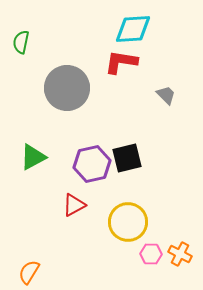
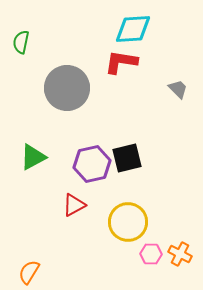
gray trapezoid: moved 12 px right, 6 px up
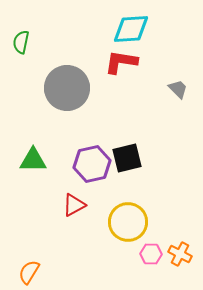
cyan diamond: moved 2 px left
green triangle: moved 3 px down; rotated 28 degrees clockwise
